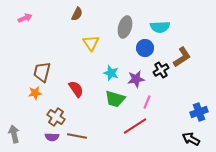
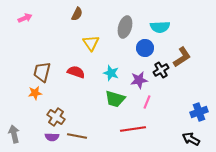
purple star: moved 3 px right, 1 px down
red semicircle: moved 17 px up; rotated 36 degrees counterclockwise
red line: moved 2 px left, 3 px down; rotated 25 degrees clockwise
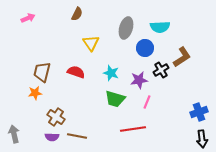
pink arrow: moved 3 px right
gray ellipse: moved 1 px right, 1 px down
black arrow: moved 11 px right; rotated 126 degrees counterclockwise
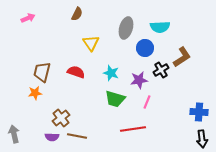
blue cross: rotated 24 degrees clockwise
brown cross: moved 5 px right, 1 px down; rotated 18 degrees clockwise
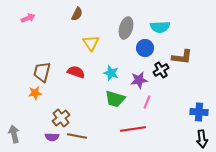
brown L-shape: rotated 40 degrees clockwise
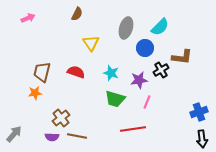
cyan semicircle: rotated 42 degrees counterclockwise
blue cross: rotated 24 degrees counterclockwise
gray arrow: rotated 54 degrees clockwise
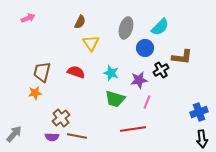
brown semicircle: moved 3 px right, 8 px down
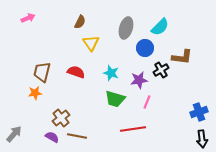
purple semicircle: rotated 152 degrees counterclockwise
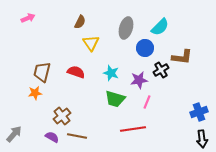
brown cross: moved 1 px right, 2 px up
